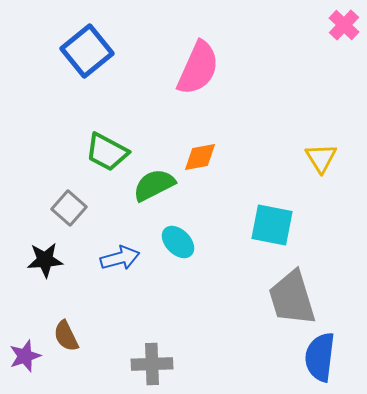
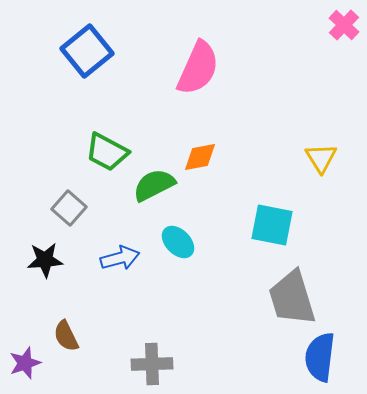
purple star: moved 7 px down
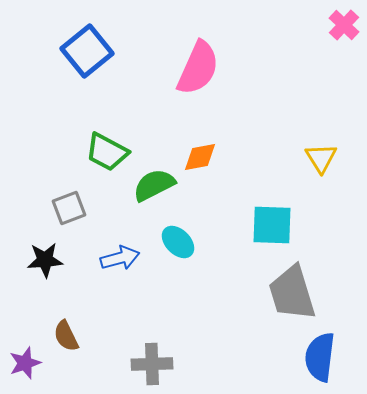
gray square: rotated 28 degrees clockwise
cyan square: rotated 9 degrees counterclockwise
gray trapezoid: moved 5 px up
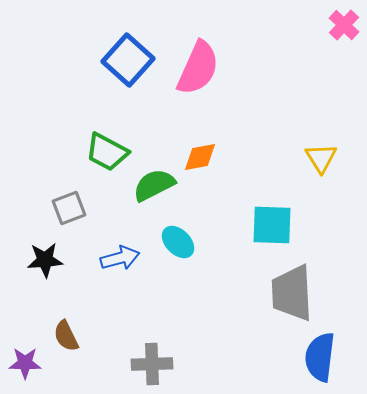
blue square: moved 41 px right, 9 px down; rotated 9 degrees counterclockwise
gray trapezoid: rotated 14 degrees clockwise
purple star: rotated 20 degrees clockwise
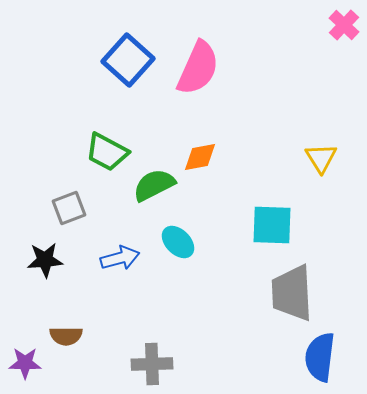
brown semicircle: rotated 64 degrees counterclockwise
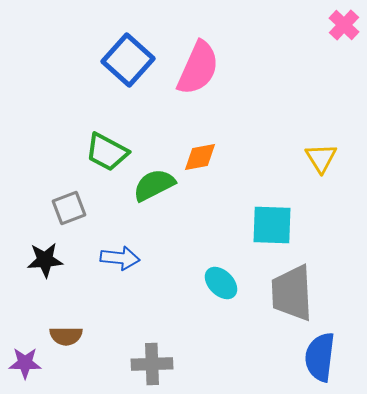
cyan ellipse: moved 43 px right, 41 px down
blue arrow: rotated 21 degrees clockwise
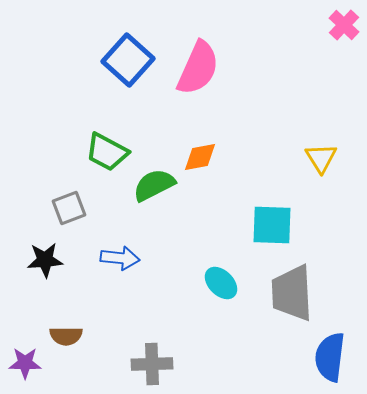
blue semicircle: moved 10 px right
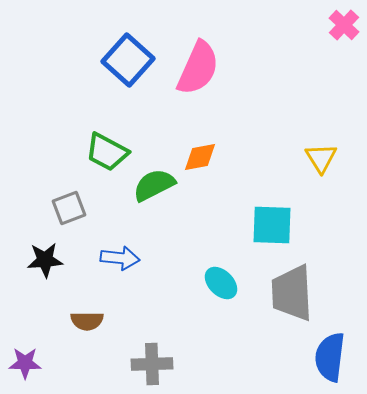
brown semicircle: moved 21 px right, 15 px up
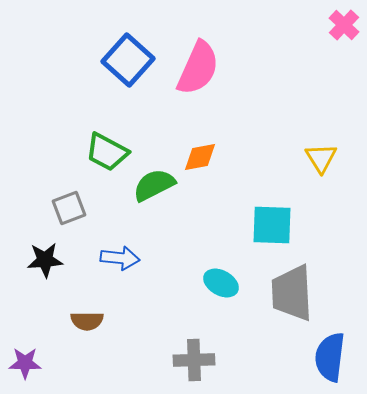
cyan ellipse: rotated 16 degrees counterclockwise
gray cross: moved 42 px right, 4 px up
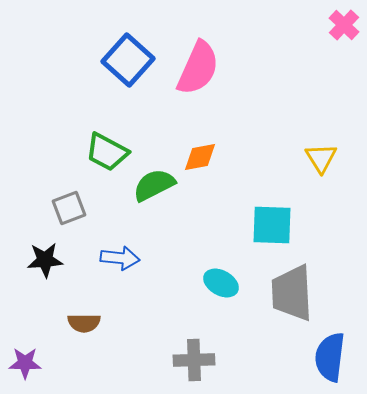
brown semicircle: moved 3 px left, 2 px down
